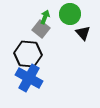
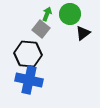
green arrow: moved 2 px right, 3 px up
black triangle: rotated 35 degrees clockwise
blue cross: moved 2 px down; rotated 16 degrees counterclockwise
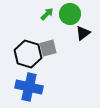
green arrow: rotated 24 degrees clockwise
gray square: moved 7 px right, 19 px down; rotated 36 degrees clockwise
black hexagon: rotated 12 degrees clockwise
blue cross: moved 7 px down
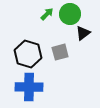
gray square: moved 12 px right, 4 px down
blue cross: rotated 12 degrees counterclockwise
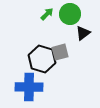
black hexagon: moved 14 px right, 5 px down
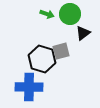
green arrow: rotated 64 degrees clockwise
gray square: moved 1 px right, 1 px up
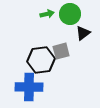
green arrow: rotated 32 degrees counterclockwise
black hexagon: moved 1 px left, 1 px down; rotated 24 degrees counterclockwise
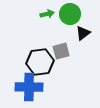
black hexagon: moved 1 px left, 2 px down
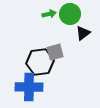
green arrow: moved 2 px right
gray square: moved 6 px left, 1 px down
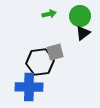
green circle: moved 10 px right, 2 px down
